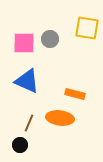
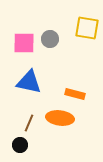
blue triangle: moved 2 px right, 1 px down; rotated 12 degrees counterclockwise
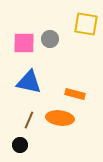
yellow square: moved 1 px left, 4 px up
brown line: moved 3 px up
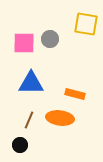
blue triangle: moved 2 px right, 1 px down; rotated 12 degrees counterclockwise
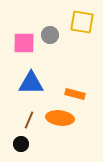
yellow square: moved 4 px left, 2 px up
gray circle: moved 4 px up
black circle: moved 1 px right, 1 px up
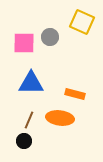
yellow square: rotated 15 degrees clockwise
gray circle: moved 2 px down
black circle: moved 3 px right, 3 px up
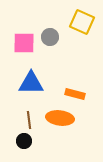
brown line: rotated 30 degrees counterclockwise
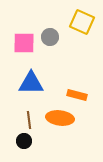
orange rectangle: moved 2 px right, 1 px down
